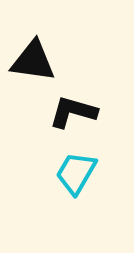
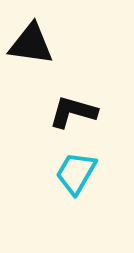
black triangle: moved 2 px left, 17 px up
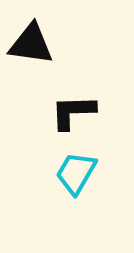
black L-shape: rotated 18 degrees counterclockwise
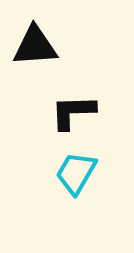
black triangle: moved 4 px right, 2 px down; rotated 12 degrees counterclockwise
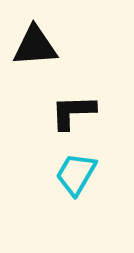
cyan trapezoid: moved 1 px down
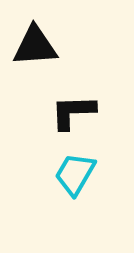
cyan trapezoid: moved 1 px left
